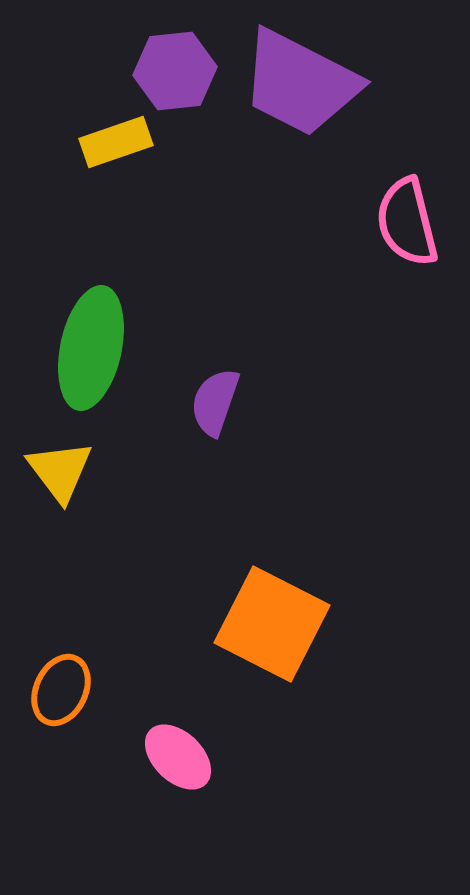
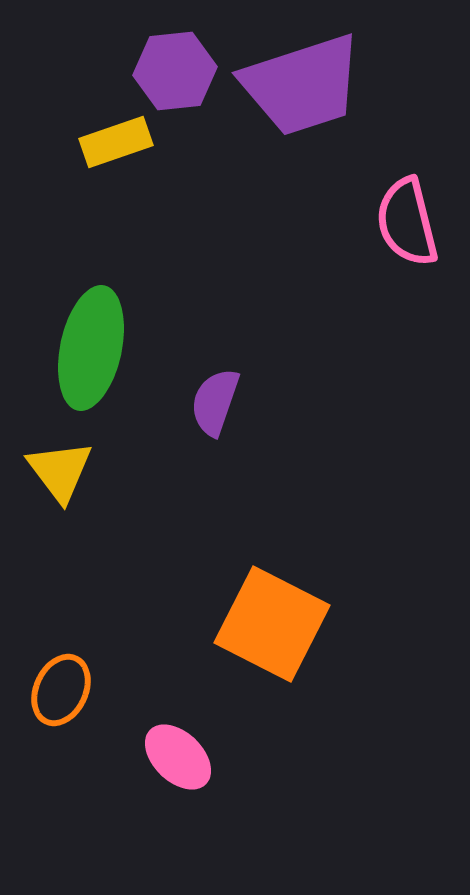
purple trapezoid: moved 2 px right, 2 px down; rotated 45 degrees counterclockwise
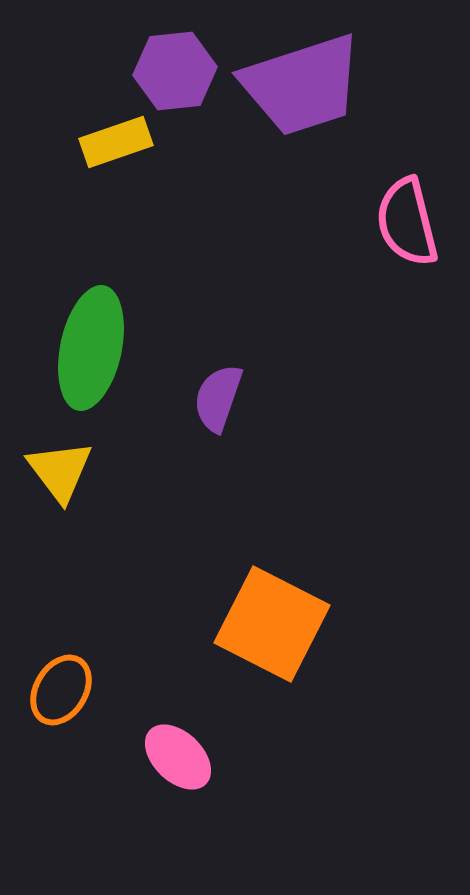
purple semicircle: moved 3 px right, 4 px up
orange ellipse: rotated 6 degrees clockwise
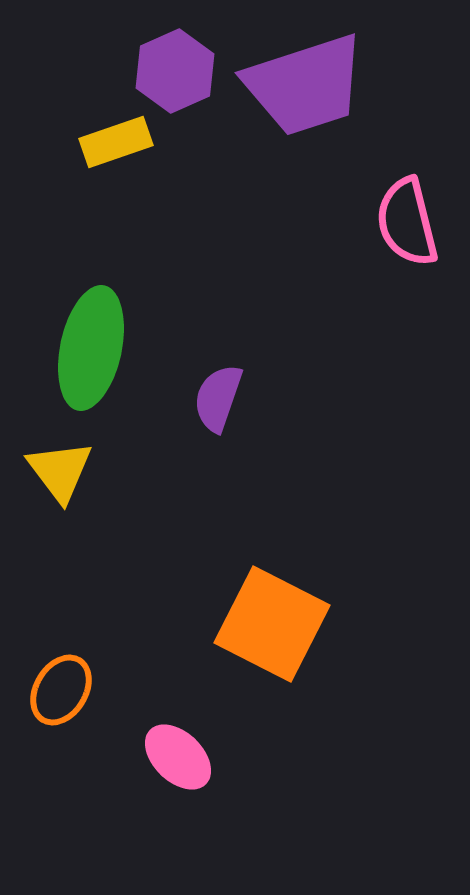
purple hexagon: rotated 18 degrees counterclockwise
purple trapezoid: moved 3 px right
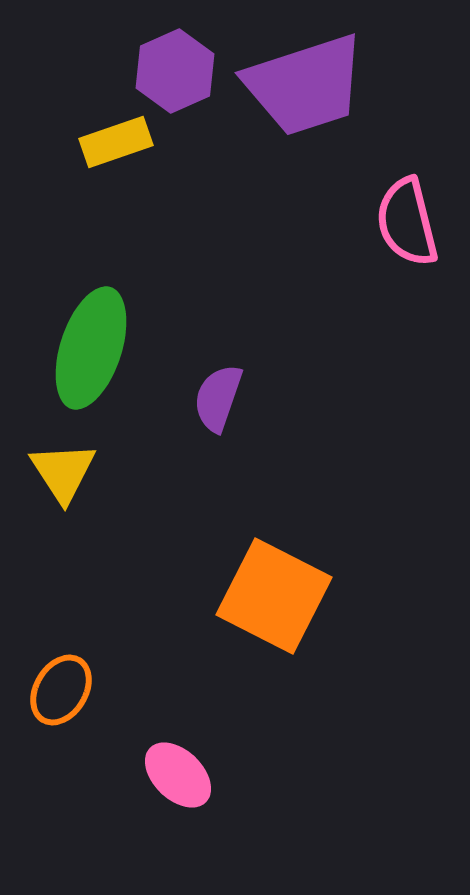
green ellipse: rotated 6 degrees clockwise
yellow triangle: moved 3 px right, 1 px down; rotated 4 degrees clockwise
orange square: moved 2 px right, 28 px up
pink ellipse: moved 18 px down
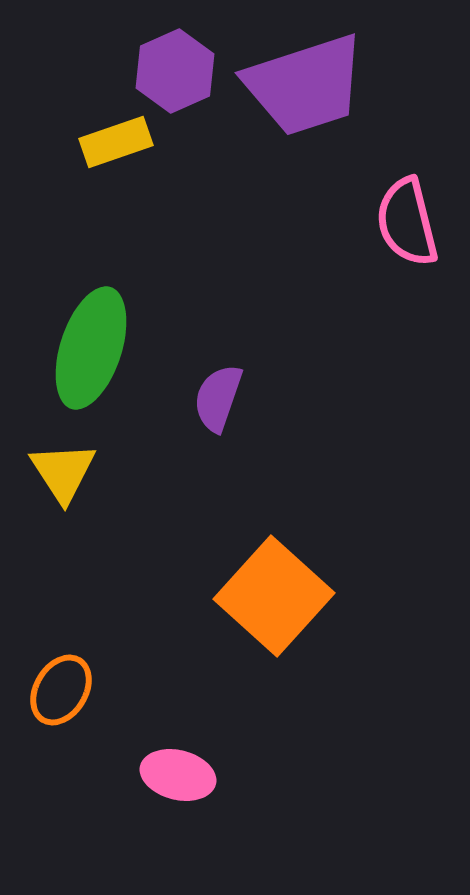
orange square: rotated 15 degrees clockwise
pink ellipse: rotated 30 degrees counterclockwise
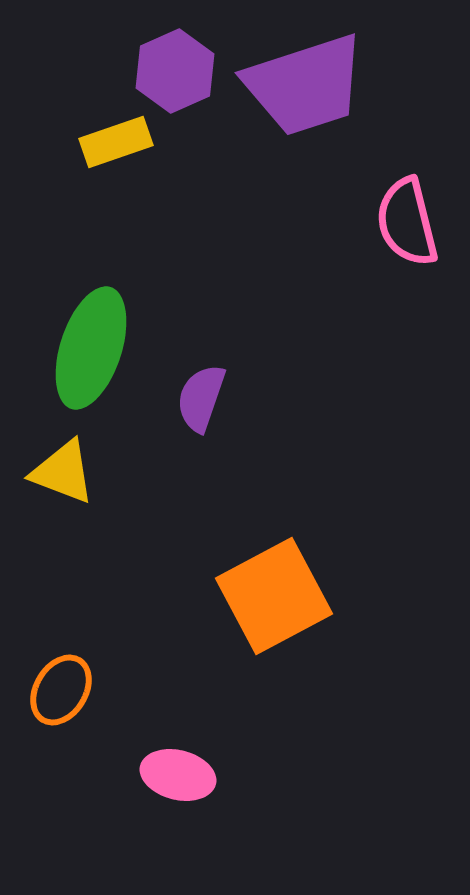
purple semicircle: moved 17 px left
yellow triangle: rotated 36 degrees counterclockwise
orange square: rotated 20 degrees clockwise
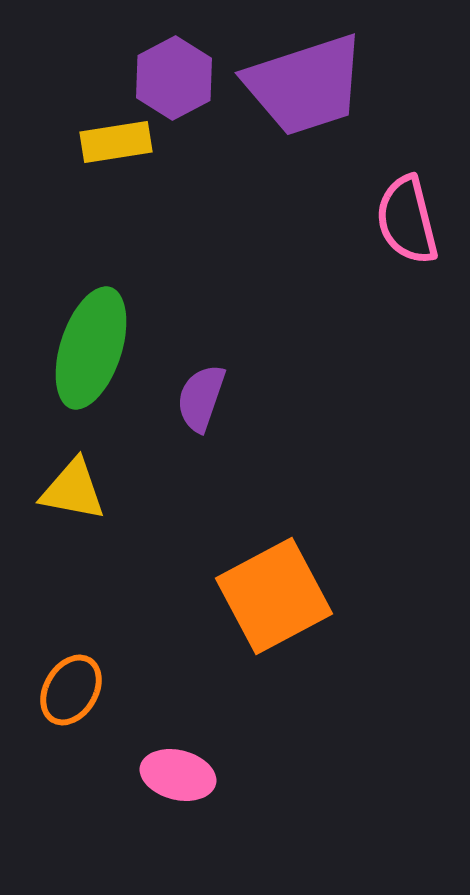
purple hexagon: moved 1 px left, 7 px down; rotated 4 degrees counterclockwise
yellow rectangle: rotated 10 degrees clockwise
pink semicircle: moved 2 px up
yellow triangle: moved 10 px right, 18 px down; rotated 10 degrees counterclockwise
orange ellipse: moved 10 px right
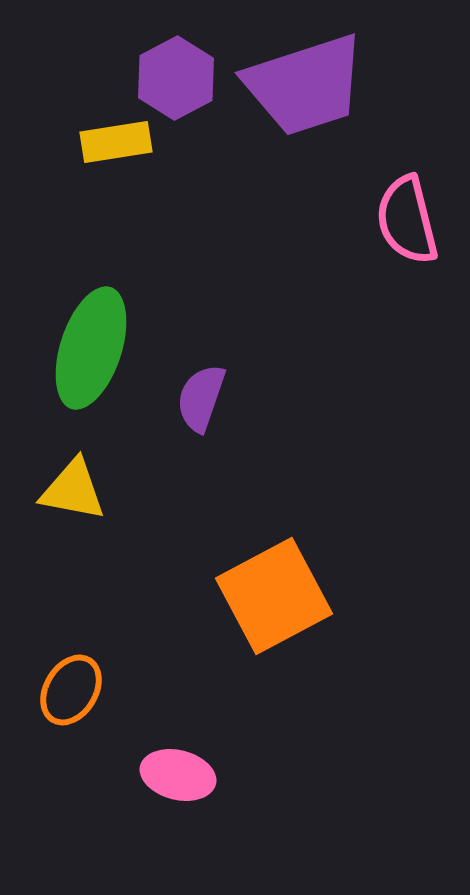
purple hexagon: moved 2 px right
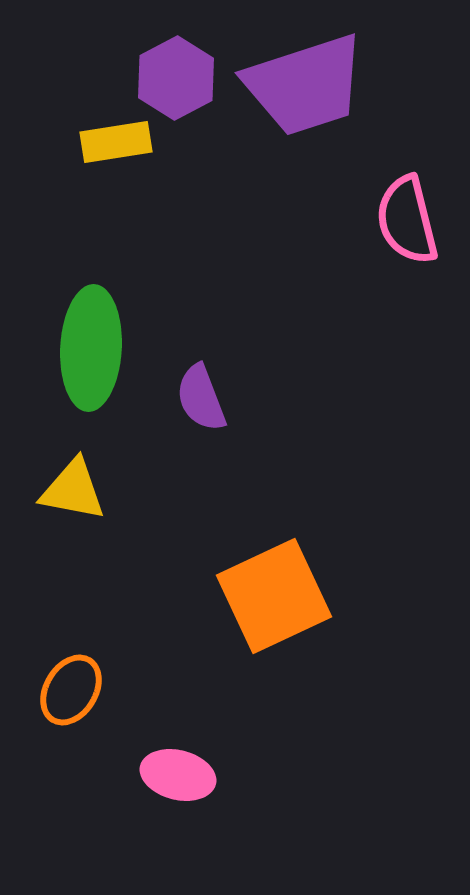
green ellipse: rotated 15 degrees counterclockwise
purple semicircle: rotated 40 degrees counterclockwise
orange square: rotated 3 degrees clockwise
